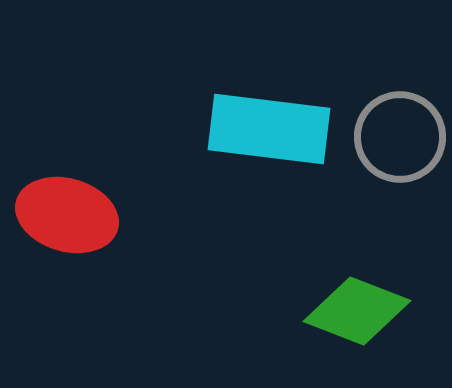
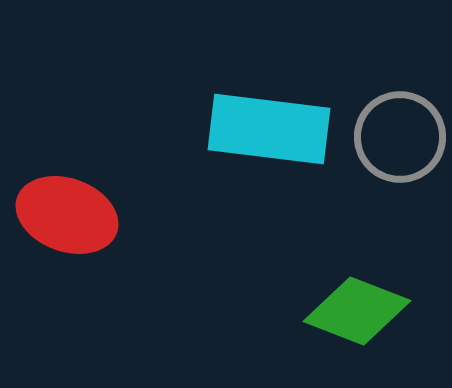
red ellipse: rotated 4 degrees clockwise
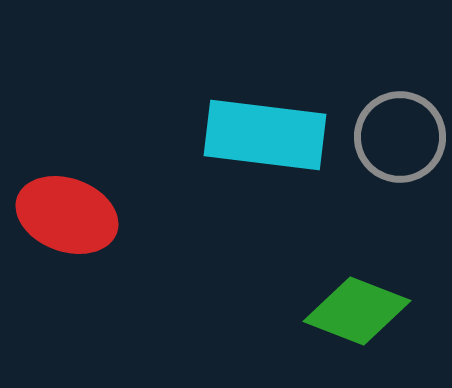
cyan rectangle: moved 4 px left, 6 px down
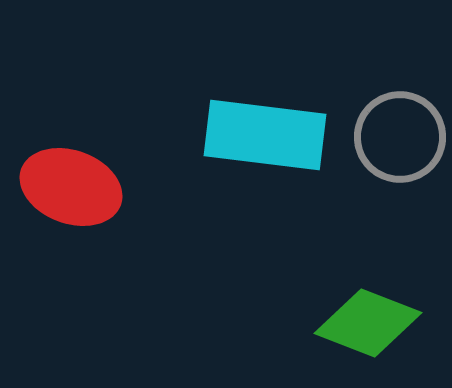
red ellipse: moved 4 px right, 28 px up
green diamond: moved 11 px right, 12 px down
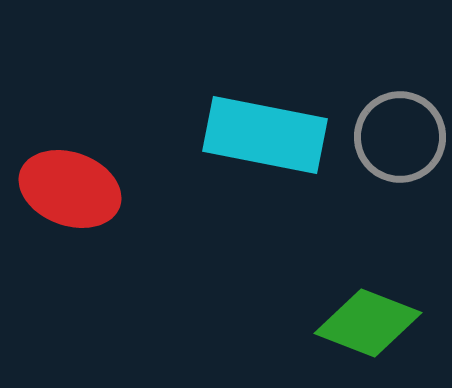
cyan rectangle: rotated 4 degrees clockwise
red ellipse: moved 1 px left, 2 px down
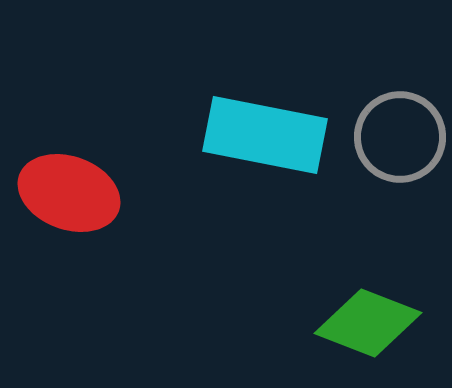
red ellipse: moved 1 px left, 4 px down
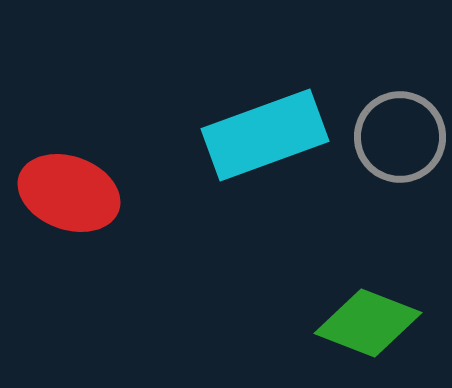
cyan rectangle: rotated 31 degrees counterclockwise
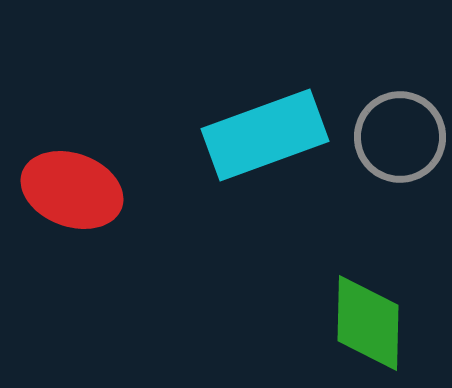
red ellipse: moved 3 px right, 3 px up
green diamond: rotated 70 degrees clockwise
